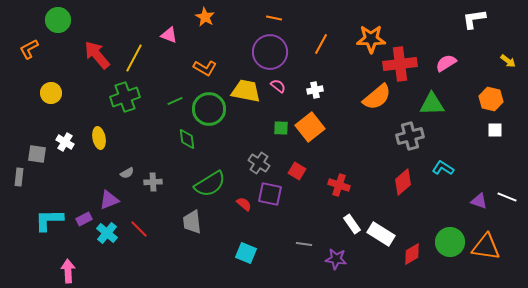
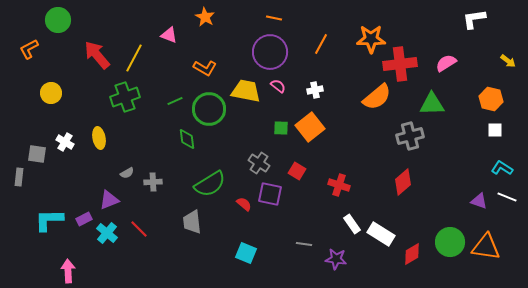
cyan L-shape at (443, 168): moved 59 px right
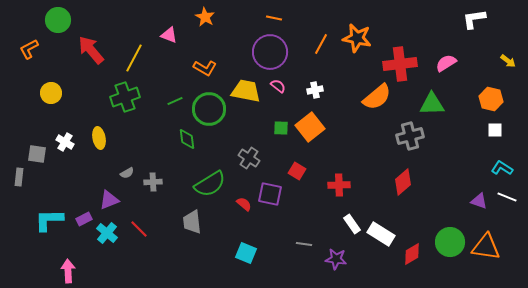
orange star at (371, 39): moved 14 px left, 1 px up; rotated 12 degrees clockwise
red arrow at (97, 55): moved 6 px left, 5 px up
gray cross at (259, 163): moved 10 px left, 5 px up
red cross at (339, 185): rotated 20 degrees counterclockwise
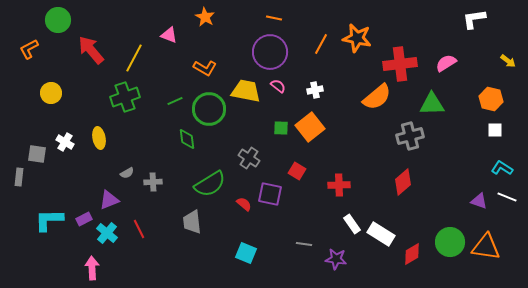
red line at (139, 229): rotated 18 degrees clockwise
pink arrow at (68, 271): moved 24 px right, 3 px up
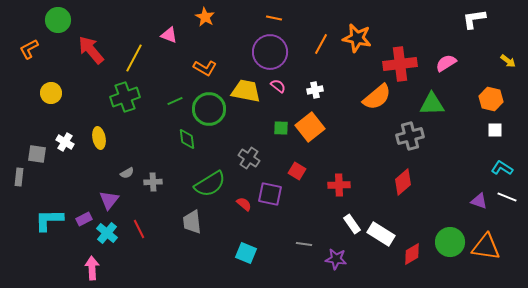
purple triangle at (109, 200): rotated 30 degrees counterclockwise
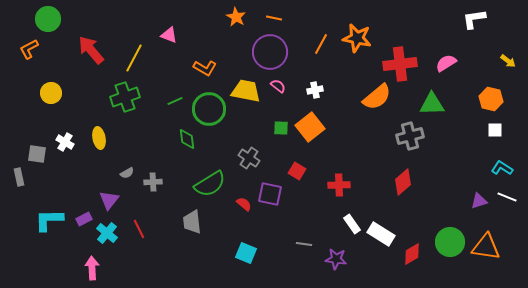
orange star at (205, 17): moved 31 px right
green circle at (58, 20): moved 10 px left, 1 px up
gray rectangle at (19, 177): rotated 18 degrees counterclockwise
purple triangle at (479, 201): rotated 36 degrees counterclockwise
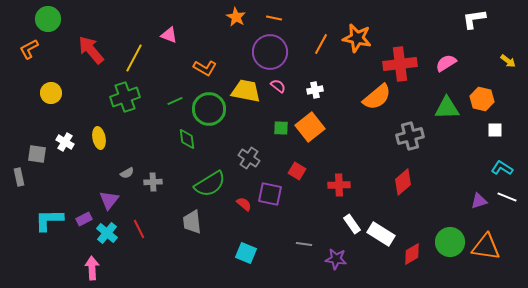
orange hexagon at (491, 99): moved 9 px left
green triangle at (432, 104): moved 15 px right, 4 px down
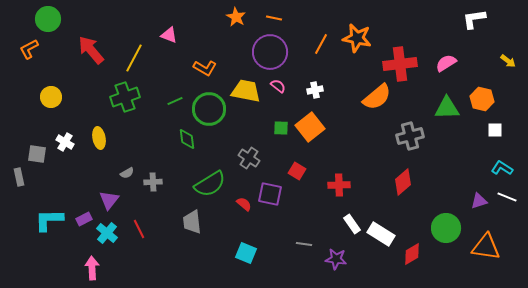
yellow circle at (51, 93): moved 4 px down
green circle at (450, 242): moved 4 px left, 14 px up
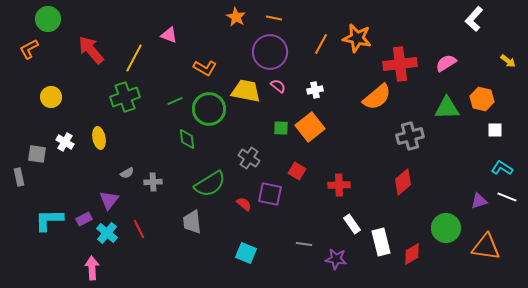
white L-shape at (474, 19): rotated 40 degrees counterclockwise
white rectangle at (381, 234): moved 8 px down; rotated 44 degrees clockwise
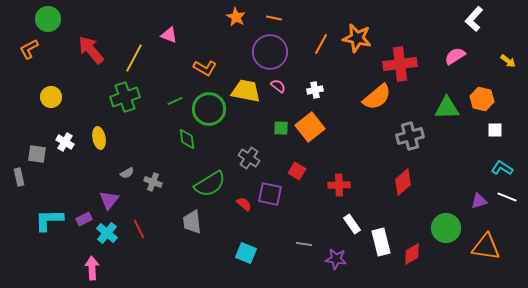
pink semicircle at (446, 63): moved 9 px right, 7 px up
gray cross at (153, 182): rotated 24 degrees clockwise
